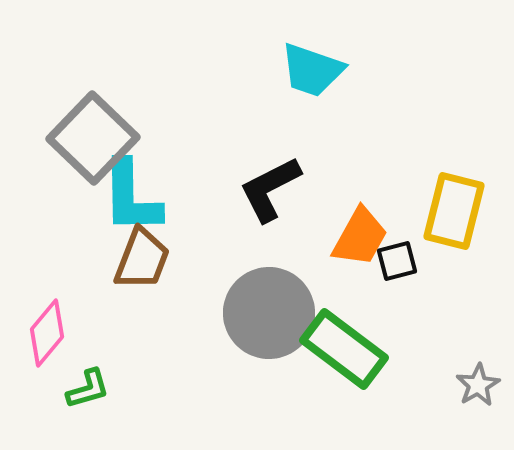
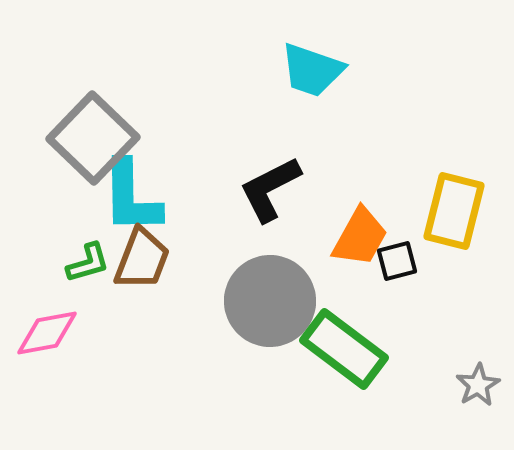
gray circle: moved 1 px right, 12 px up
pink diamond: rotated 40 degrees clockwise
green L-shape: moved 126 px up
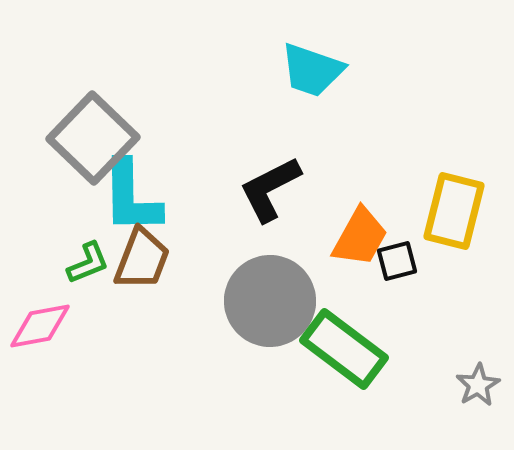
green L-shape: rotated 6 degrees counterclockwise
pink diamond: moved 7 px left, 7 px up
